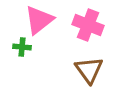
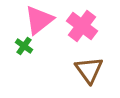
pink cross: moved 6 px left, 1 px down; rotated 16 degrees clockwise
green cross: moved 2 px right, 1 px up; rotated 30 degrees clockwise
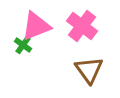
pink triangle: moved 3 px left, 6 px down; rotated 16 degrees clockwise
green cross: moved 1 px left, 1 px up
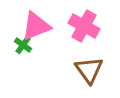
pink cross: moved 2 px right; rotated 8 degrees counterclockwise
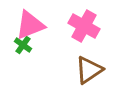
pink triangle: moved 6 px left, 1 px up
brown triangle: rotated 32 degrees clockwise
